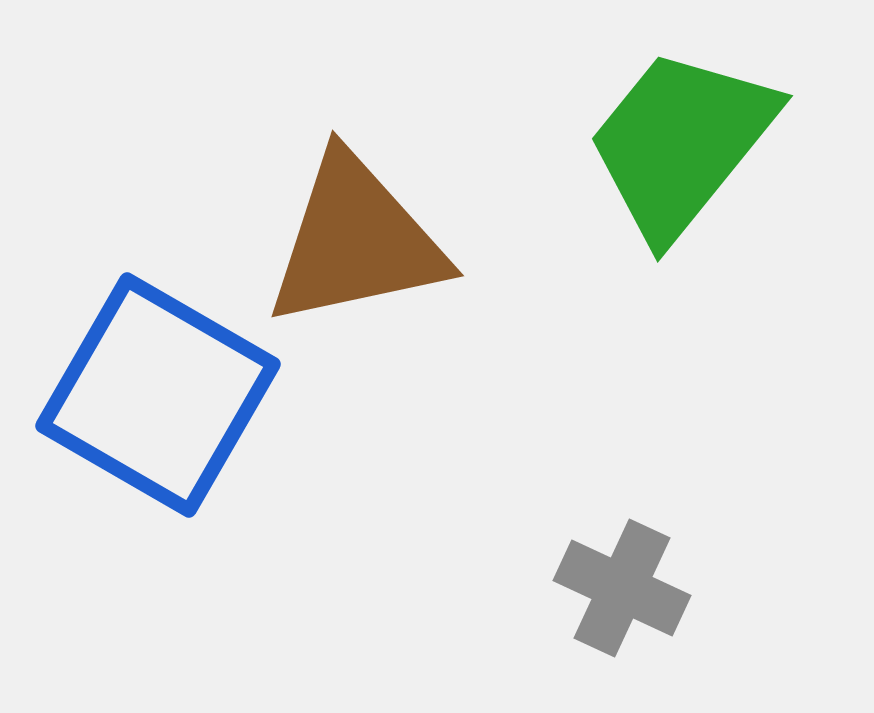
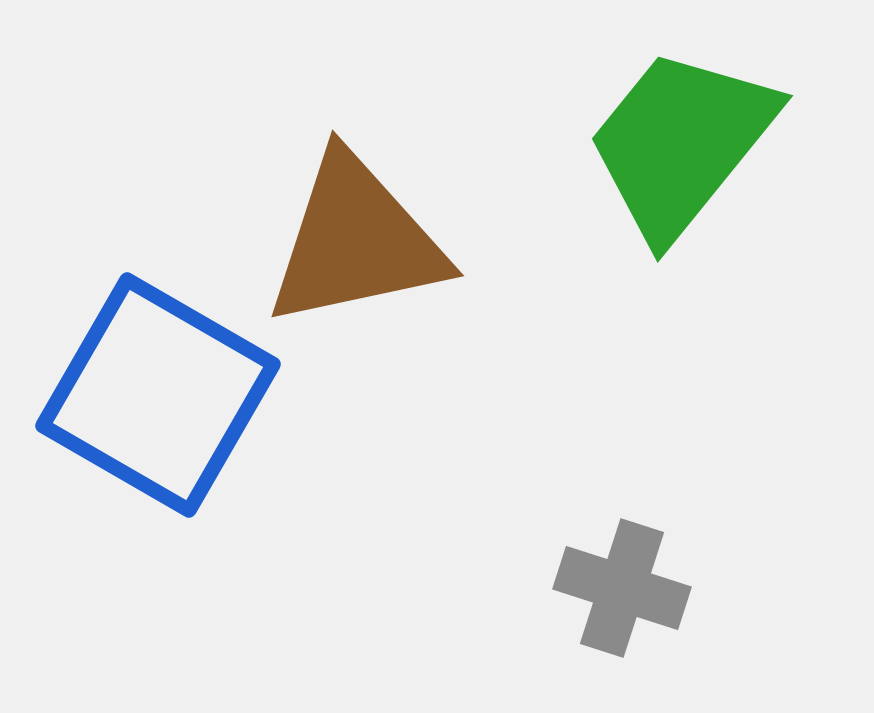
gray cross: rotated 7 degrees counterclockwise
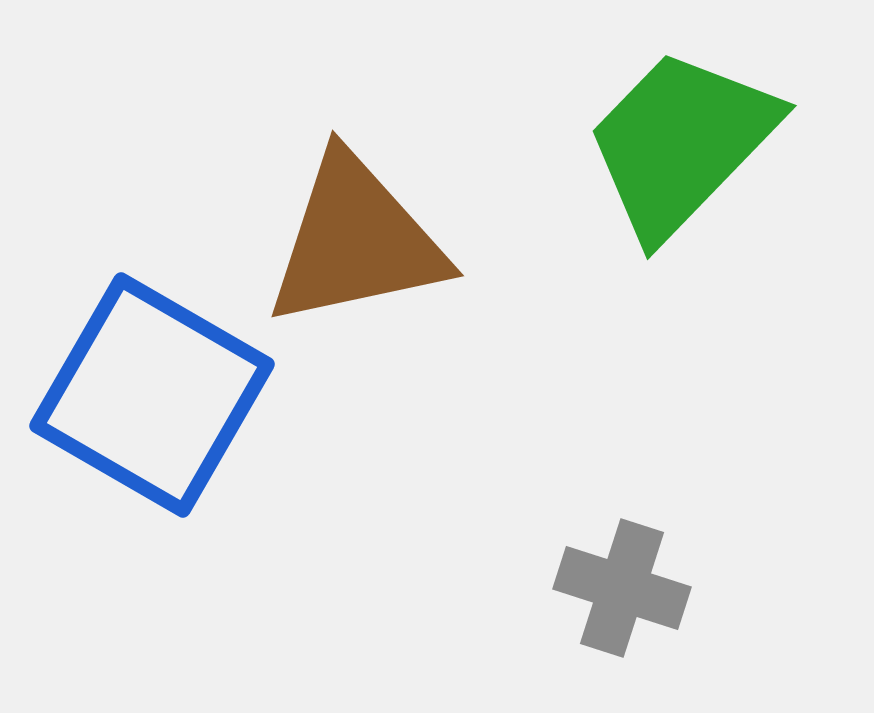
green trapezoid: rotated 5 degrees clockwise
blue square: moved 6 px left
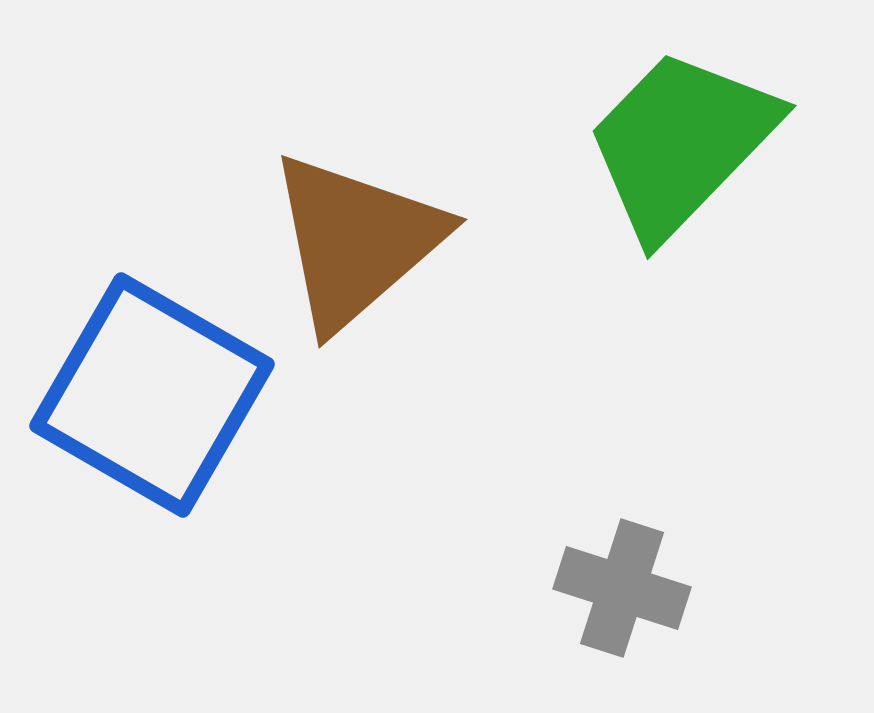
brown triangle: rotated 29 degrees counterclockwise
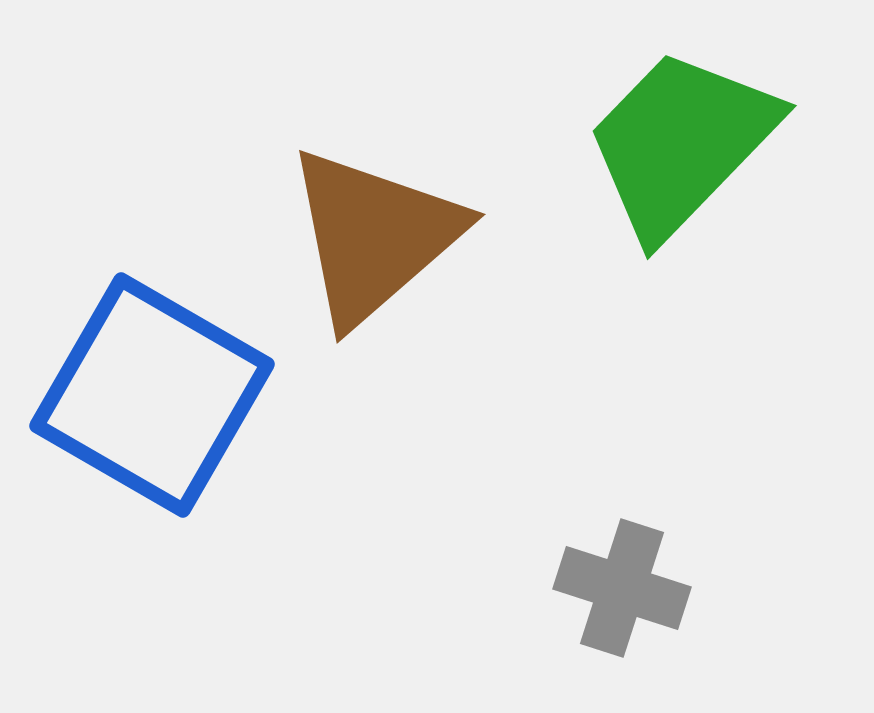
brown triangle: moved 18 px right, 5 px up
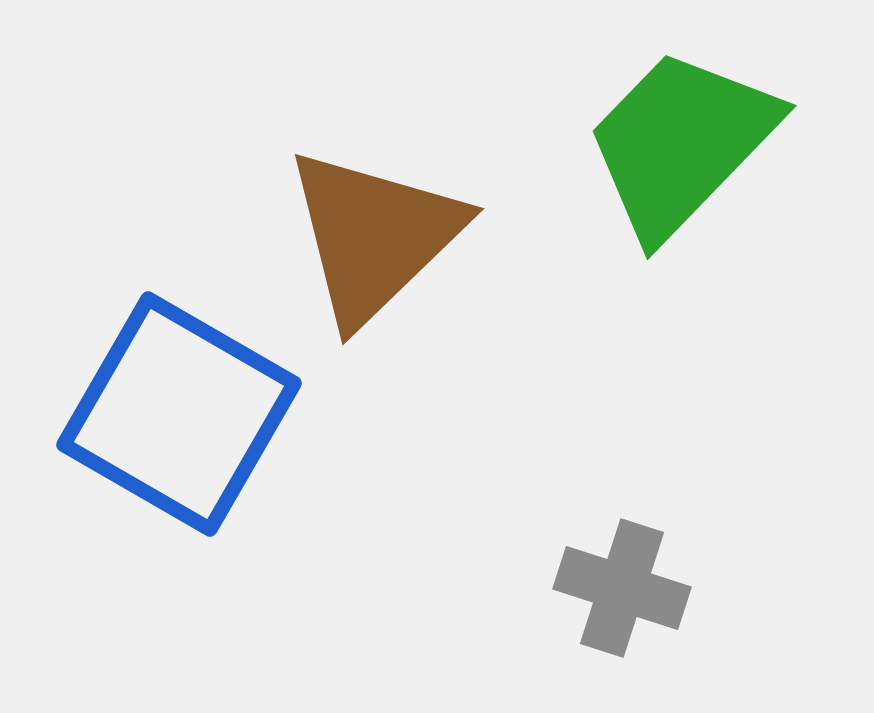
brown triangle: rotated 3 degrees counterclockwise
blue square: moved 27 px right, 19 px down
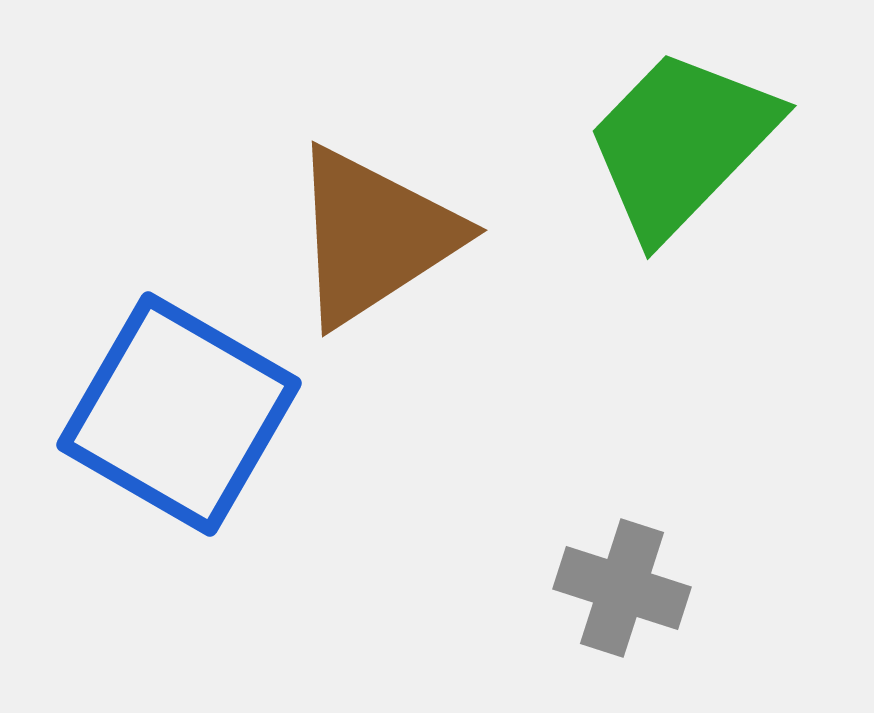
brown triangle: rotated 11 degrees clockwise
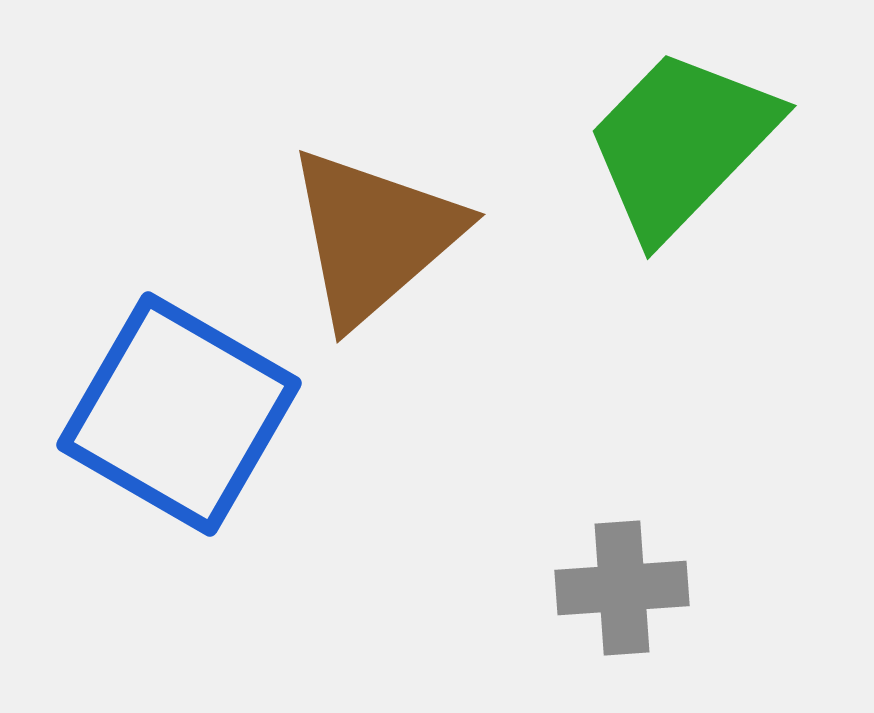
brown triangle: rotated 8 degrees counterclockwise
gray cross: rotated 22 degrees counterclockwise
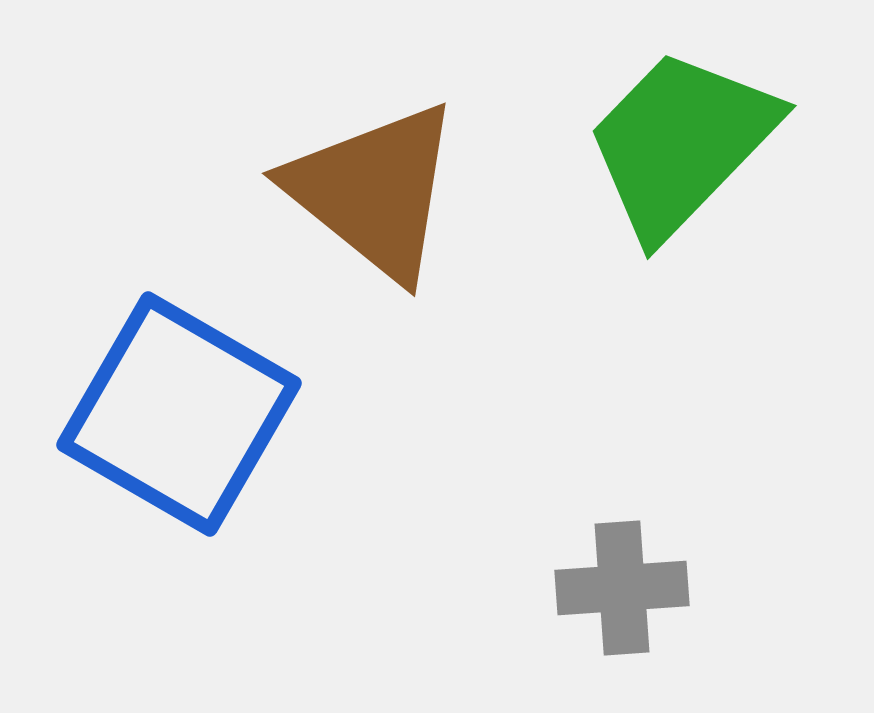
brown triangle: moved 45 px up; rotated 40 degrees counterclockwise
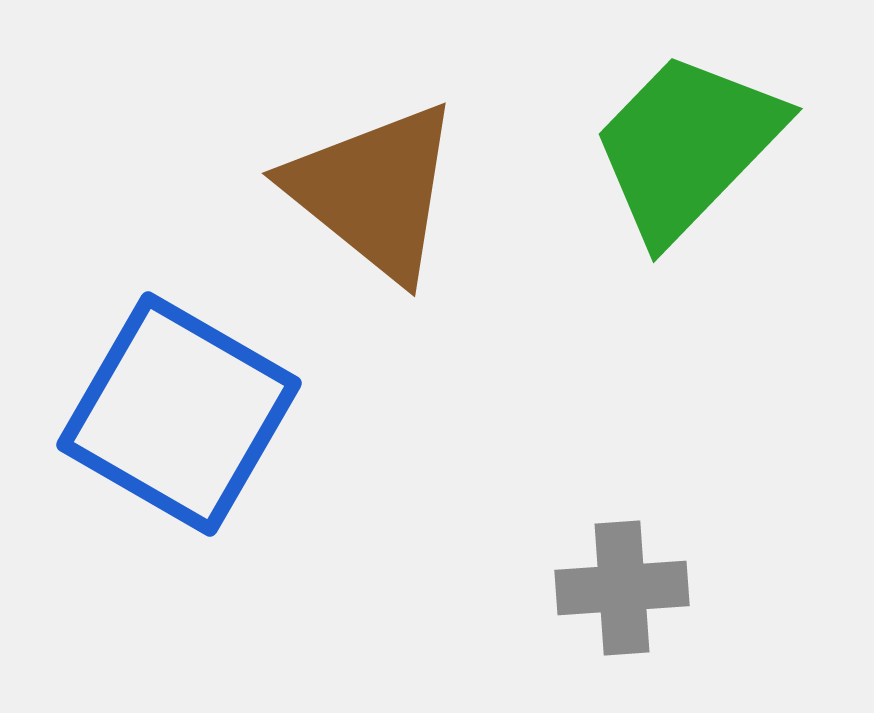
green trapezoid: moved 6 px right, 3 px down
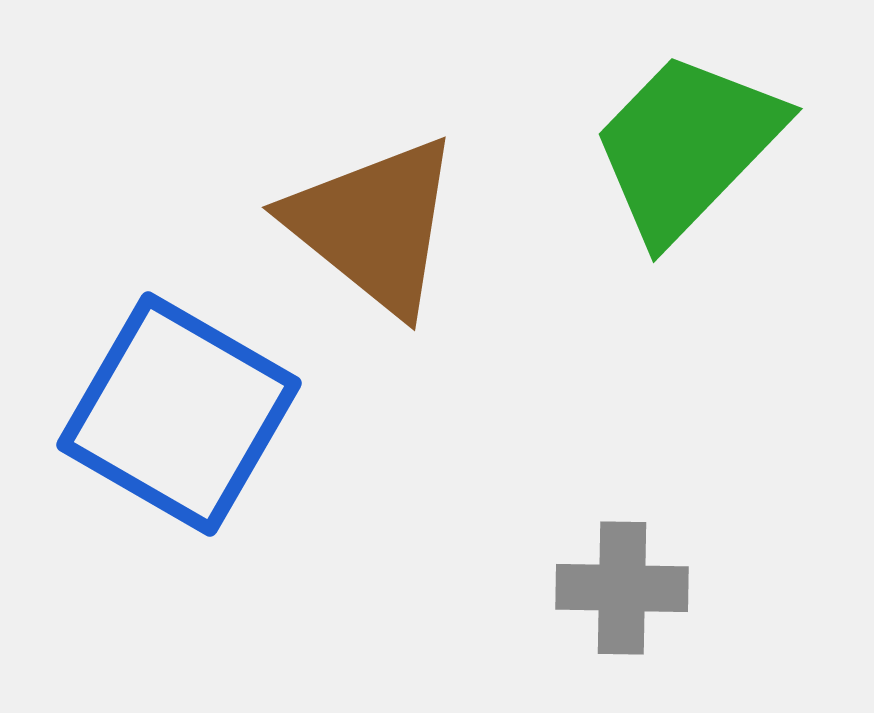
brown triangle: moved 34 px down
gray cross: rotated 5 degrees clockwise
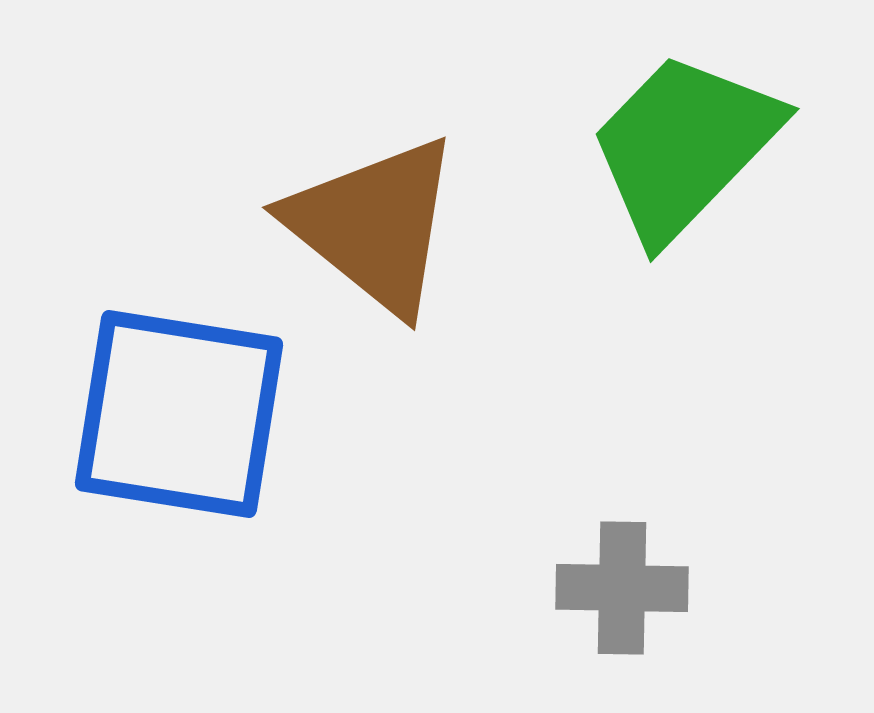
green trapezoid: moved 3 px left
blue square: rotated 21 degrees counterclockwise
